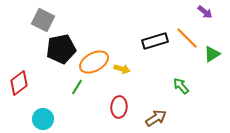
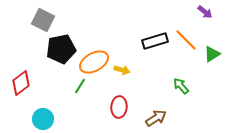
orange line: moved 1 px left, 2 px down
yellow arrow: moved 1 px down
red diamond: moved 2 px right
green line: moved 3 px right, 1 px up
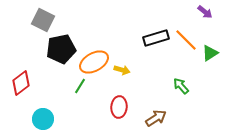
black rectangle: moved 1 px right, 3 px up
green triangle: moved 2 px left, 1 px up
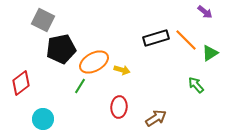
green arrow: moved 15 px right, 1 px up
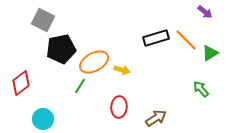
green arrow: moved 5 px right, 4 px down
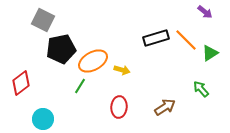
orange ellipse: moved 1 px left, 1 px up
brown arrow: moved 9 px right, 11 px up
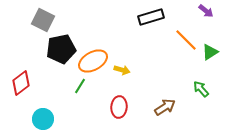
purple arrow: moved 1 px right, 1 px up
black rectangle: moved 5 px left, 21 px up
green triangle: moved 1 px up
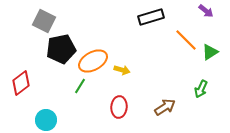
gray square: moved 1 px right, 1 px down
green arrow: rotated 114 degrees counterclockwise
cyan circle: moved 3 px right, 1 px down
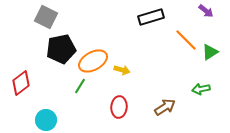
gray square: moved 2 px right, 4 px up
green arrow: rotated 54 degrees clockwise
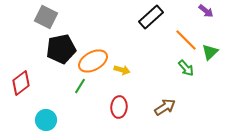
black rectangle: rotated 25 degrees counterclockwise
green triangle: rotated 12 degrees counterclockwise
green arrow: moved 15 px left, 21 px up; rotated 120 degrees counterclockwise
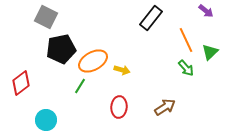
black rectangle: moved 1 px down; rotated 10 degrees counterclockwise
orange line: rotated 20 degrees clockwise
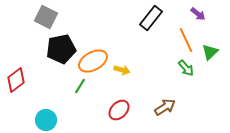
purple arrow: moved 8 px left, 3 px down
red diamond: moved 5 px left, 3 px up
red ellipse: moved 3 px down; rotated 40 degrees clockwise
